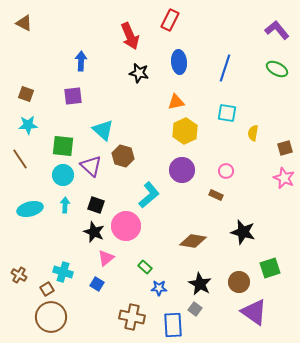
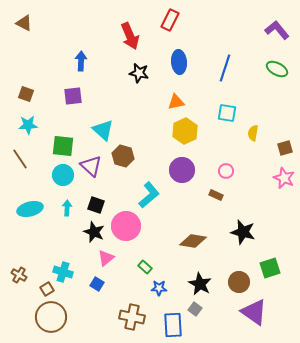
cyan arrow at (65, 205): moved 2 px right, 3 px down
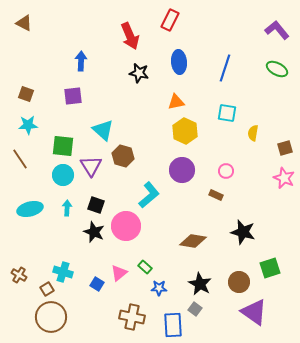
yellow hexagon at (185, 131): rotated 10 degrees counterclockwise
purple triangle at (91, 166): rotated 15 degrees clockwise
pink triangle at (106, 258): moved 13 px right, 15 px down
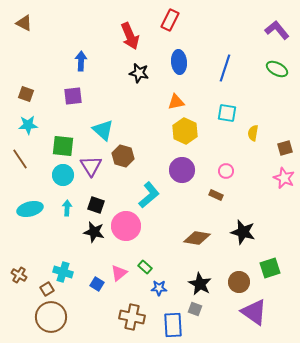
black star at (94, 232): rotated 10 degrees counterclockwise
brown diamond at (193, 241): moved 4 px right, 3 px up
gray square at (195, 309): rotated 16 degrees counterclockwise
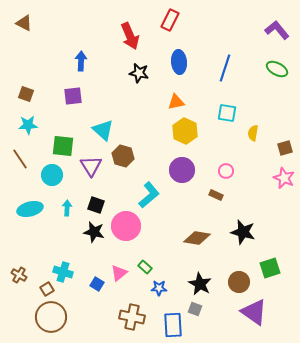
cyan circle at (63, 175): moved 11 px left
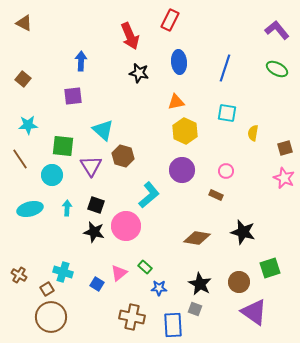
brown square at (26, 94): moved 3 px left, 15 px up; rotated 21 degrees clockwise
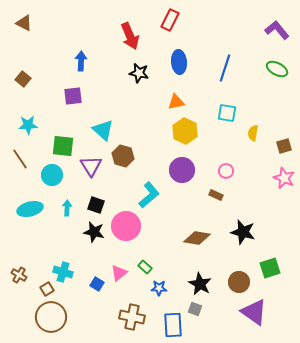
brown square at (285, 148): moved 1 px left, 2 px up
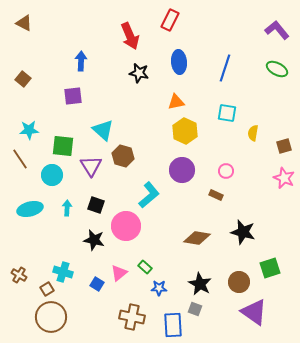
cyan star at (28, 125): moved 1 px right, 5 px down
black star at (94, 232): moved 8 px down
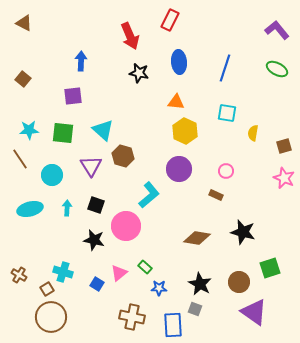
orange triangle at (176, 102): rotated 18 degrees clockwise
green square at (63, 146): moved 13 px up
purple circle at (182, 170): moved 3 px left, 1 px up
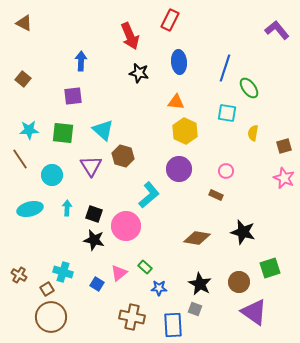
green ellipse at (277, 69): moved 28 px left, 19 px down; rotated 25 degrees clockwise
black square at (96, 205): moved 2 px left, 9 px down
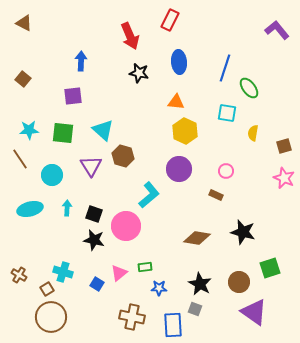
green rectangle at (145, 267): rotated 48 degrees counterclockwise
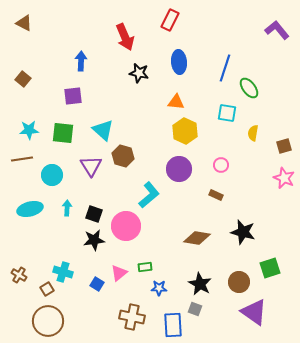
red arrow at (130, 36): moved 5 px left, 1 px down
brown line at (20, 159): moved 2 px right; rotated 65 degrees counterclockwise
pink circle at (226, 171): moved 5 px left, 6 px up
black star at (94, 240): rotated 20 degrees counterclockwise
brown circle at (51, 317): moved 3 px left, 4 px down
